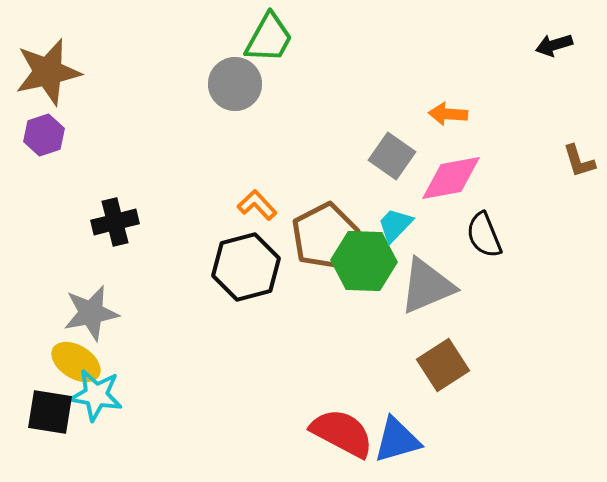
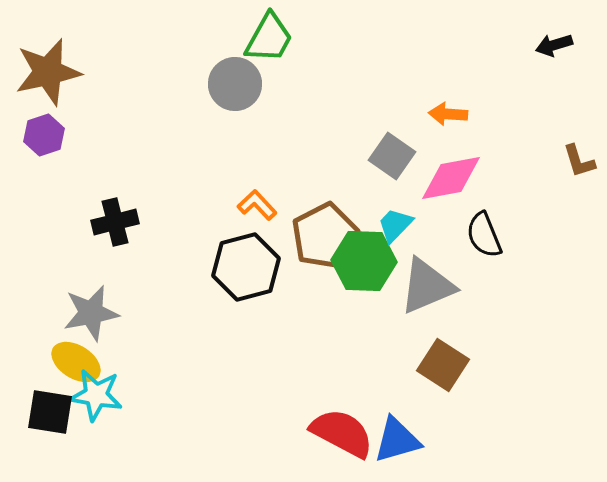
brown square: rotated 24 degrees counterclockwise
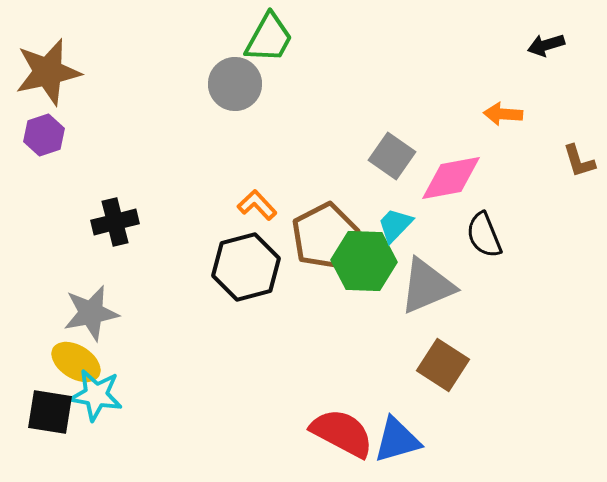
black arrow: moved 8 px left
orange arrow: moved 55 px right
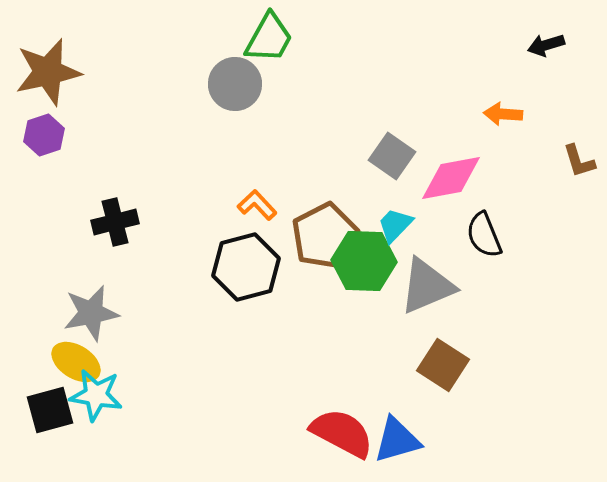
black square: moved 2 px up; rotated 24 degrees counterclockwise
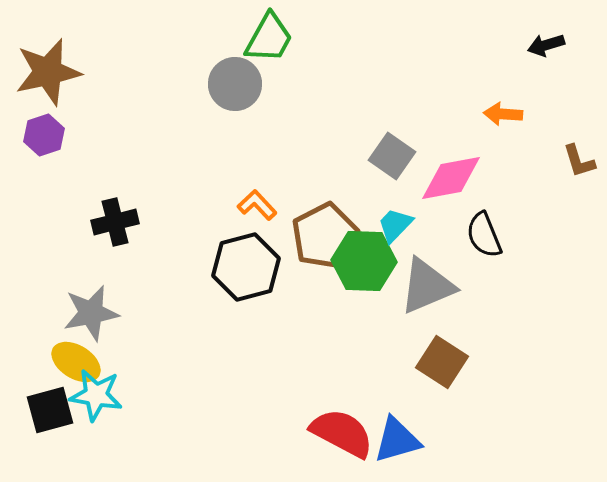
brown square: moved 1 px left, 3 px up
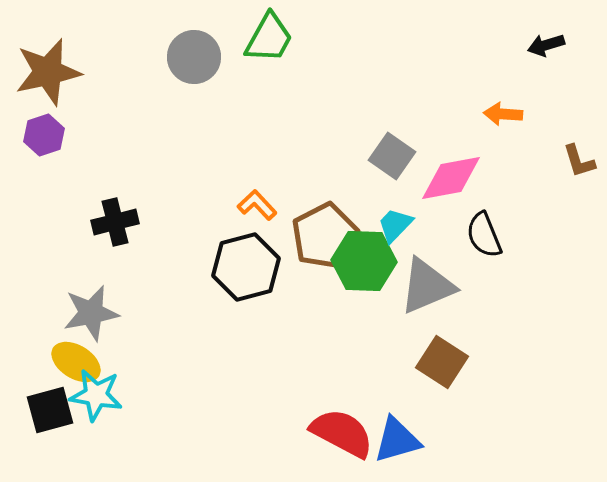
gray circle: moved 41 px left, 27 px up
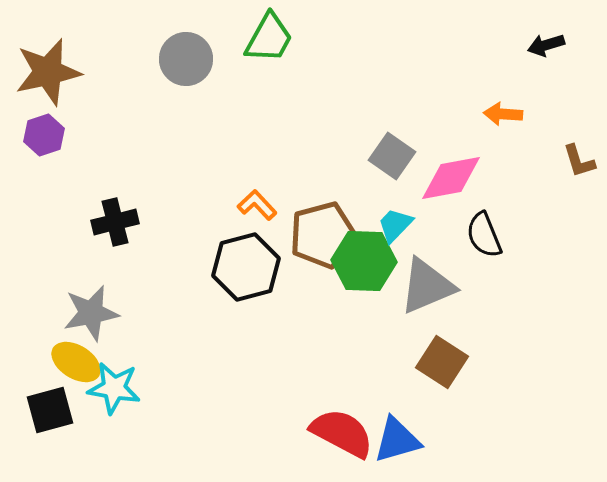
gray circle: moved 8 px left, 2 px down
brown pentagon: moved 2 px left, 1 px up; rotated 12 degrees clockwise
cyan star: moved 18 px right, 7 px up
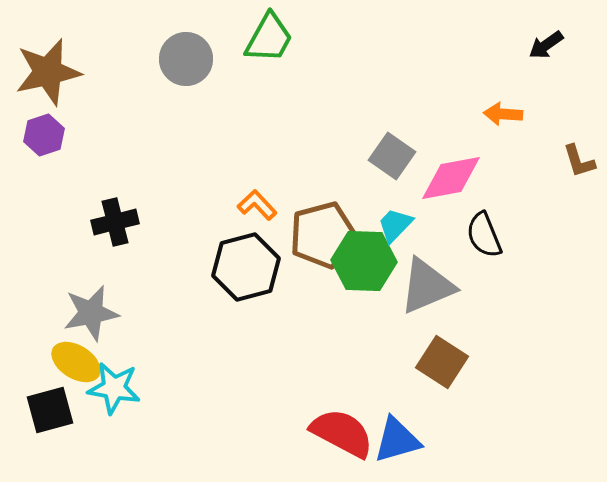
black arrow: rotated 18 degrees counterclockwise
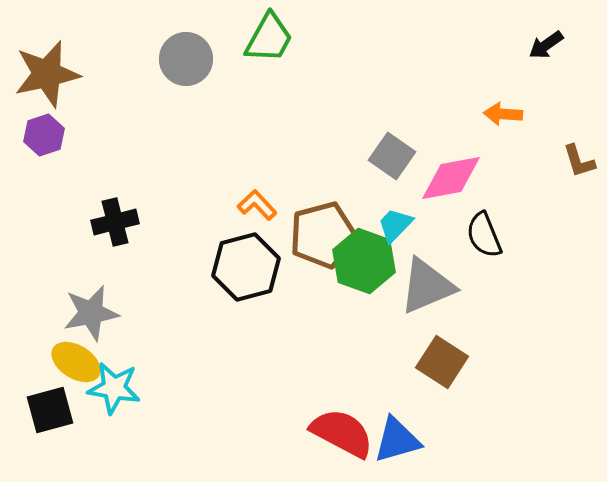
brown star: moved 1 px left, 2 px down
green hexagon: rotated 18 degrees clockwise
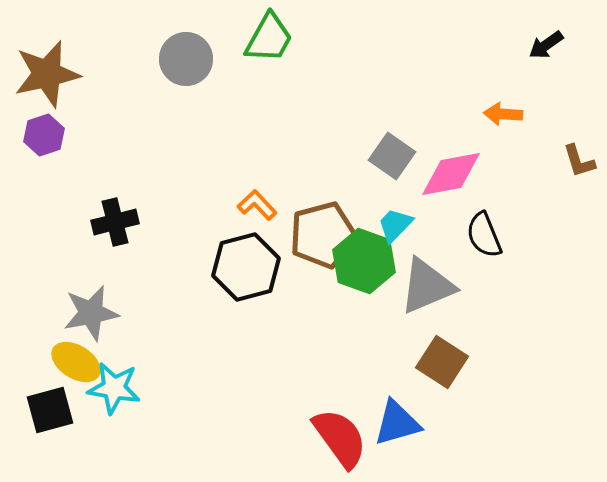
pink diamond: moved 4 px up
red semicircle: moved 2 px left, 5 px down; rotated 26 degrees clockwise
blue triangle: moved 17 px up
